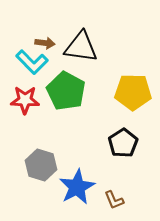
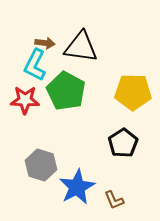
cyan L-shape: moved 3 px right, 3 px down; rotated 72 degrees clockwise
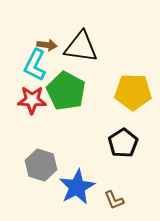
brown arrow: moved 2 px right, 2 px down
red star: moved 7 px right
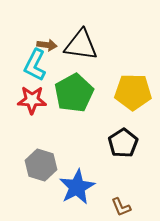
black triangle: moved 2 px up
green pentagon: moved 8 px right, 2 px down; rotated 15 degrees clockwise
brown L-shape: moved 7 px right, 7 px down
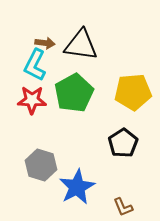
brown arrow: moved 2 px left, 2 px up
yellow pentagon: rotated 6 degrees counterclockwise
brown L-shape: moved 2 px right
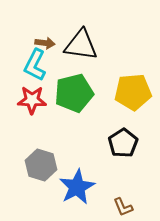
green pentagon: rotated 15 degrees clockwise
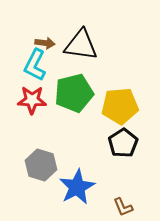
yellow pentagon: moved 13 px left, 14 px down
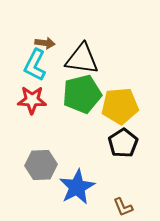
black triangle: moved 1 px right, 14 px down
green pentagon: moved 8 px right, 1 px down
gray hexagon: rotated 20 degrees counterclockwise
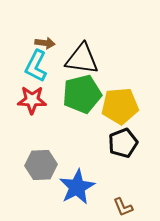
cyan L-shape: moved 1 px right, 1 px down
black pentagon: rotated 12 degrees clockwise
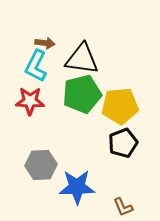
red star: moved 2 px left, 1 px down
blue star: rotated 27 degrees clockwise
